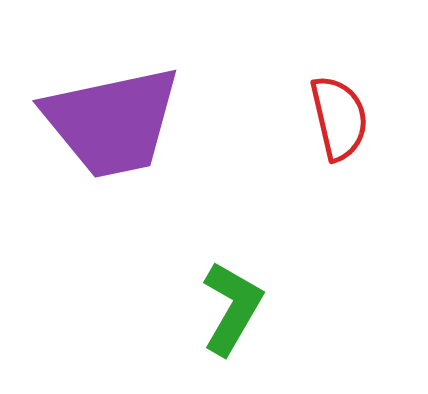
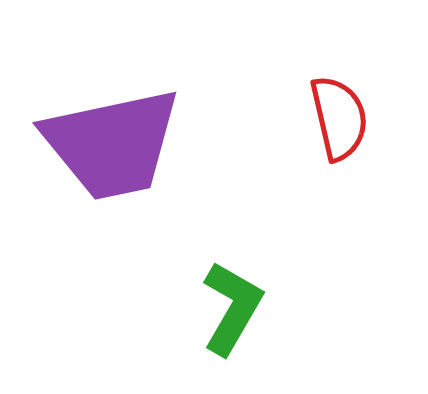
purple trapezoid: moved 22 px down
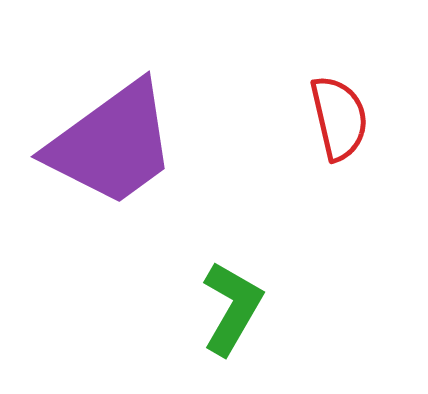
purple trapezoid: rotated 24 degrees counterclockwise
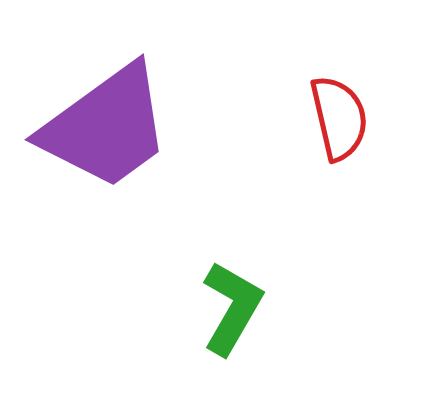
purple trapezoid: moved 6 px left, 17 px up
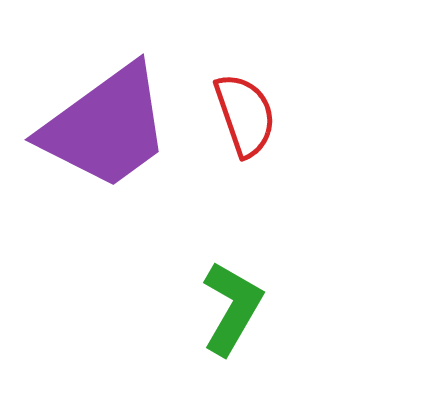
red semicircle: moved 94 px left, 3 px up; rotated 6 degrees counterclockwise
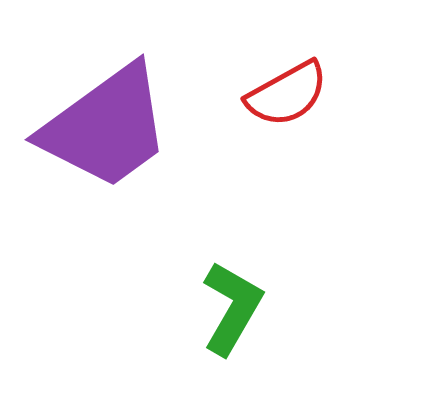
red semicircle: moved 42 px right, 21 px up; rotated 80 degrees clockwise
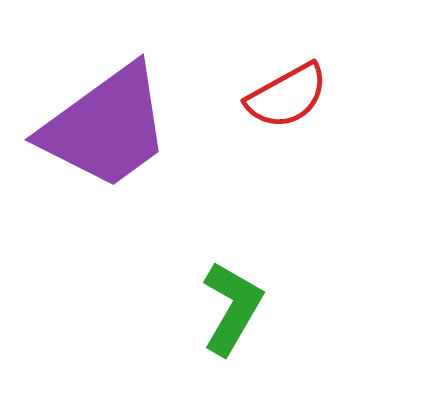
red semicircle: moved 2 px down
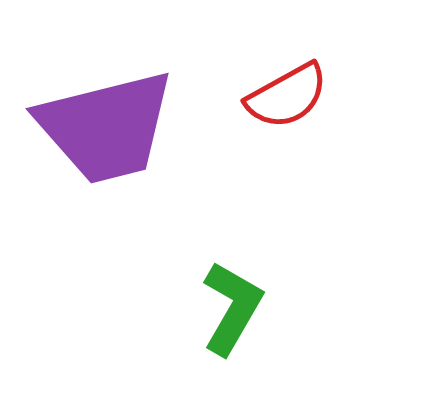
purple trapezoid: rotated 22 degrees clockwise
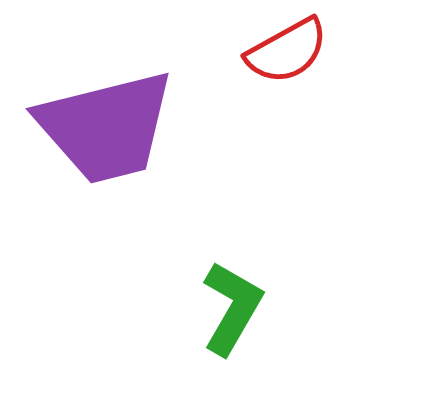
red semicircle: moved 45 px up
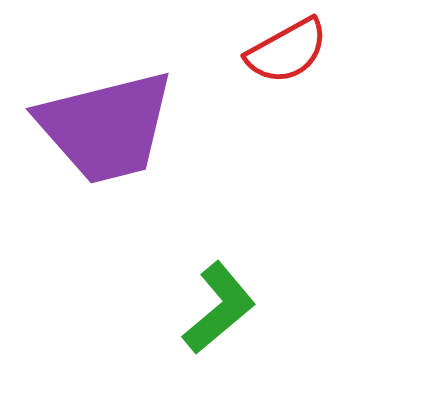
green L-shape: moved 13 px left; rotated 20 degrees clockwise
